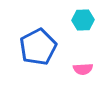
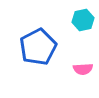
cyan hexagon: rotated 10 degrees counterclockwise
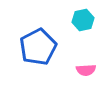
pink semicircle: moved 3 px right, 1 px down
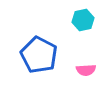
blue pentagon: moved 1 px right, 8 px down; rotated 18 degrees counterclockwise
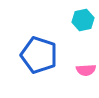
blue pentagon: rotated 9 degrees counterclockwise
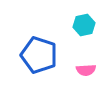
cyan hexagon: moved 1 px right, 5 px down
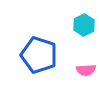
cyan hexagon: rotated 15 degrees counterclockwise
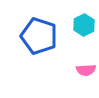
blue pentagon: moved 19 px up
